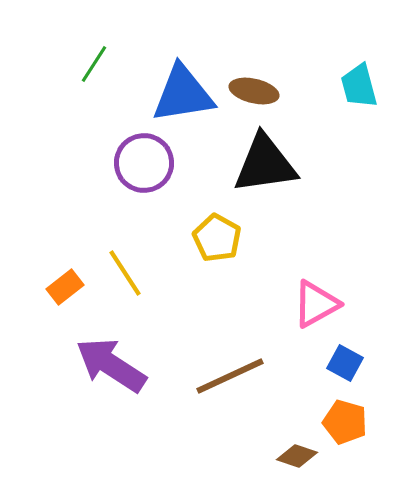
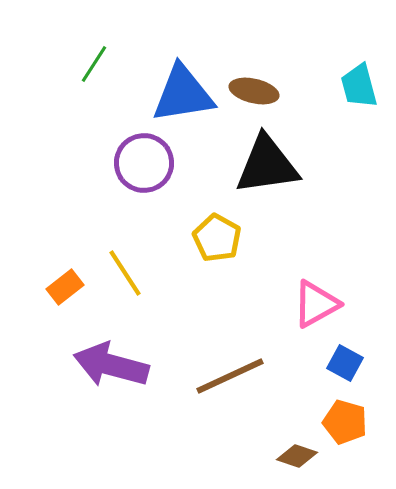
black triangle: moved 2 px right, 1 px down
purple arrow: rotated 18 degrees counterclockwise
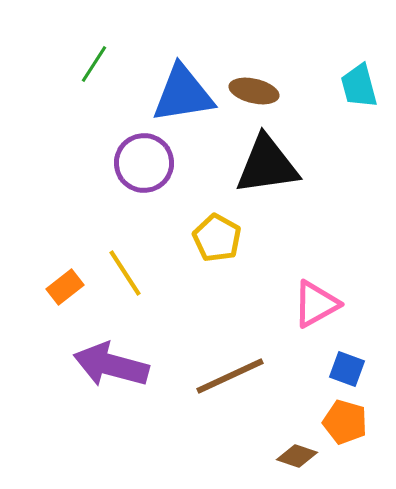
blue square: moved 2 px right, 6 px down; rotated 9 degrees counterclockwise
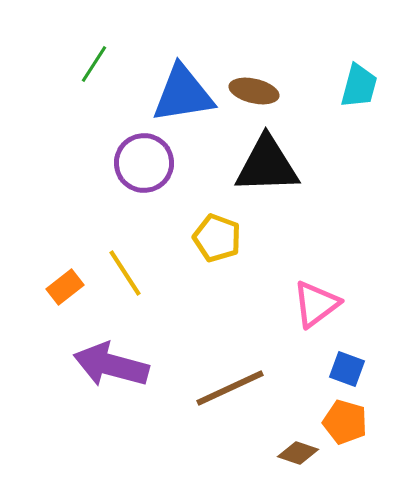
cyan trapezoid: rotated 150 degrees counterclockwise
black triangle: rotated 6 degrees clockwise
yellow pentagon: rotated 9 degrees counterclockwise
pink triangle: rotated 8 degrees counterclockwise
brown line: moved 12 px down
brown diamond: moved 1 px right, 3 px up
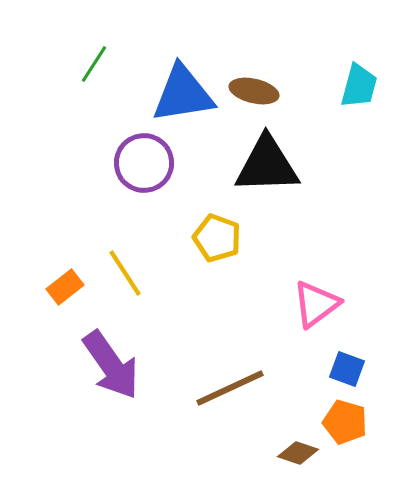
purple arrow: rotated 140 degrees counterclockwise
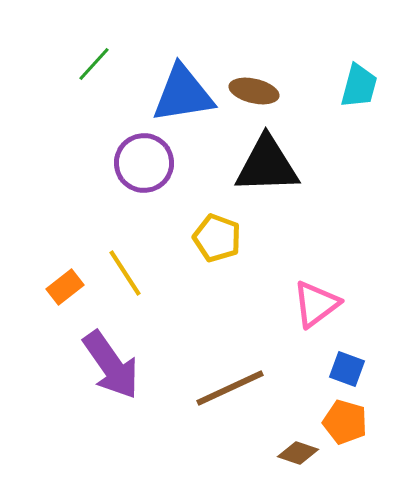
green line: rotated 9 degrees clockwise
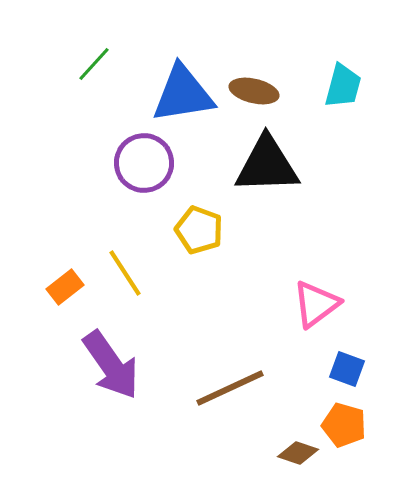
cyan trapezoid: moved 16 px left
yellow pentagon: moved 18 px left, 8 px up
orange pentagon: moved 1 px left, 3 px down
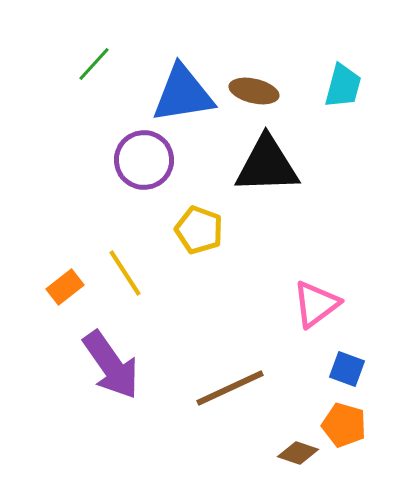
purple circle: moved 3 px up
